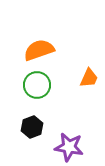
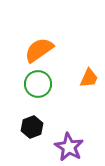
orange semicircle: rotated 16 degrees counterclockwise
green circle: moved 1 px right, 1 px up
purple star: rotated 20 degrees clockwise
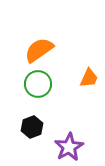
purple star: rotated 12 degrees clockwise
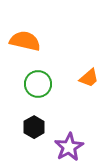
orange semicircle: moved 14 px left, 9 px up; rotated 48 degrees clockwise
orange trapezoid: rotated 25 degrees clockwise
black hexagon: moved 2 px right; rotated 10 degrees counterclockwise
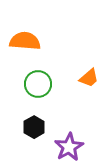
orange semicircle: rotated 8 degrees counterclockwise
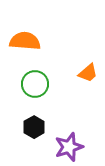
orange trapezoid: moved 1 px left, 5 px up
green circle: moved 3 px left
purple star: rotated 12 degrees clockwise
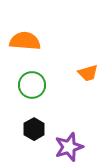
orange trapezoid: rotated 25 degrees clockwise
green circle: moved 3 px left, 1 px down
black hexagon: moved 2 px down
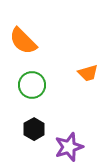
orange semicircle: moved 2 px left; rotated 140 degrees counterclockwise
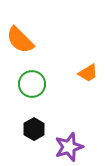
orange semicircle: moved 3 px left, 1 px up
orange trapezoid: rotated 15 degrees counterclockwise
green circle: moved 1 px up
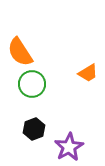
orange semicircle: moved 12 px down; rotated 12 degrees clockwise
black hexagon: rotated 10 degrees clockwise
purple star: rotated 12 degrees counterclockwise
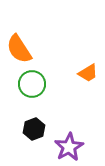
orange semicircle: moved 1 px left, 3 px up
